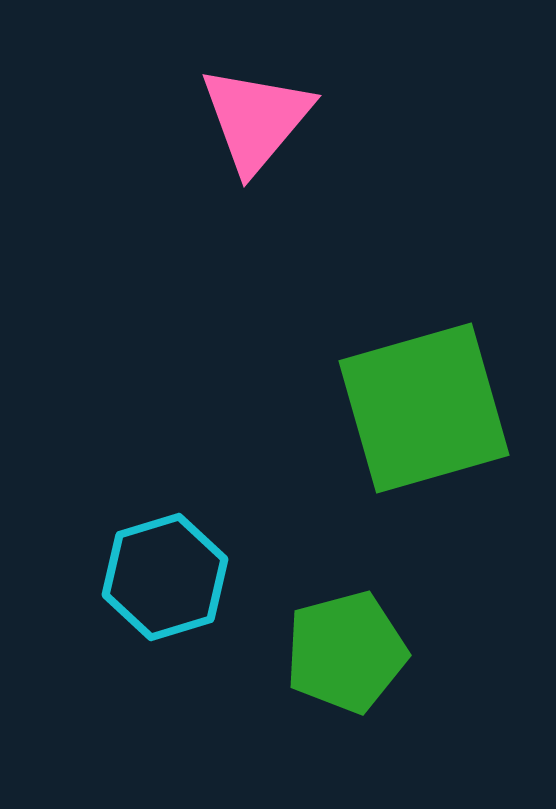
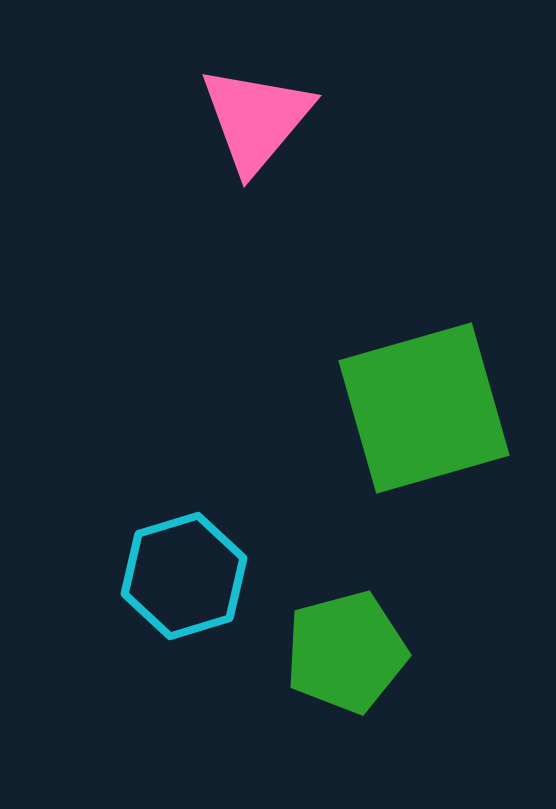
cyan hexagon: moved 19 px right, 1 px up
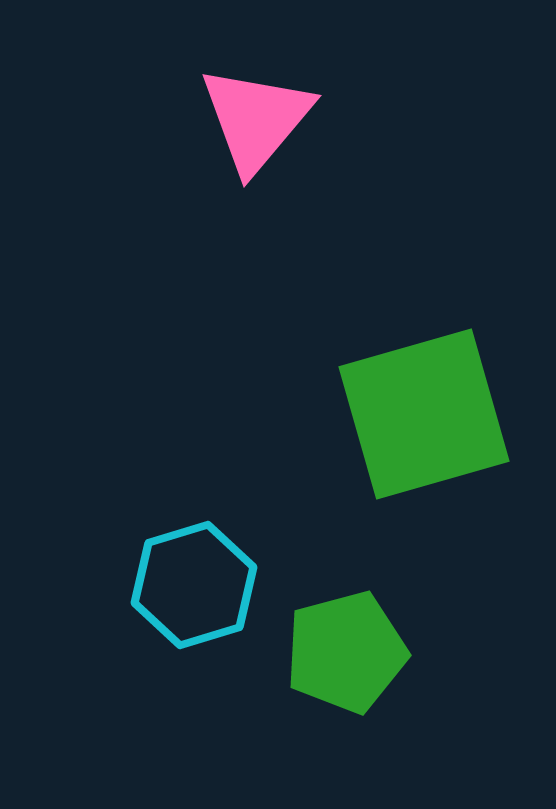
green square: moved 6 px down
cyan hexagon: moved 10 px right, 9 px down
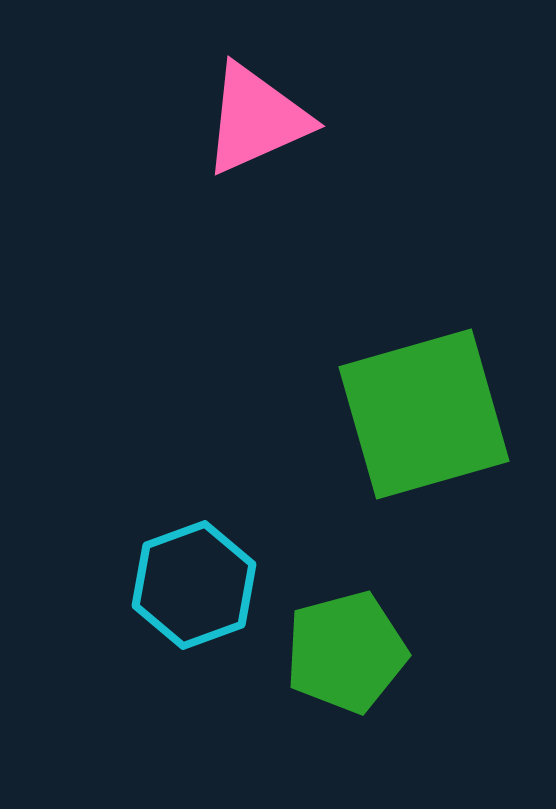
pink triangle: rotated 26 degrees clockwise
cyan hexagon: rotated 3 degrees counterclockwise
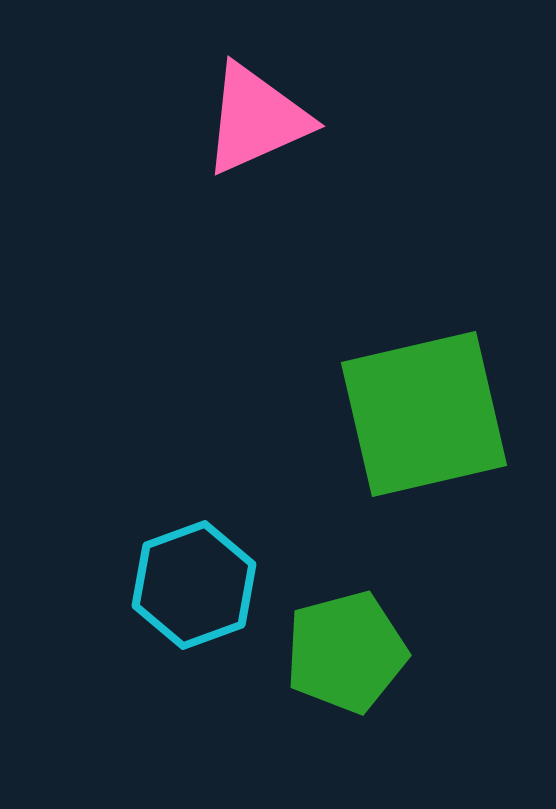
green square: rotated 3 degrees clockwise
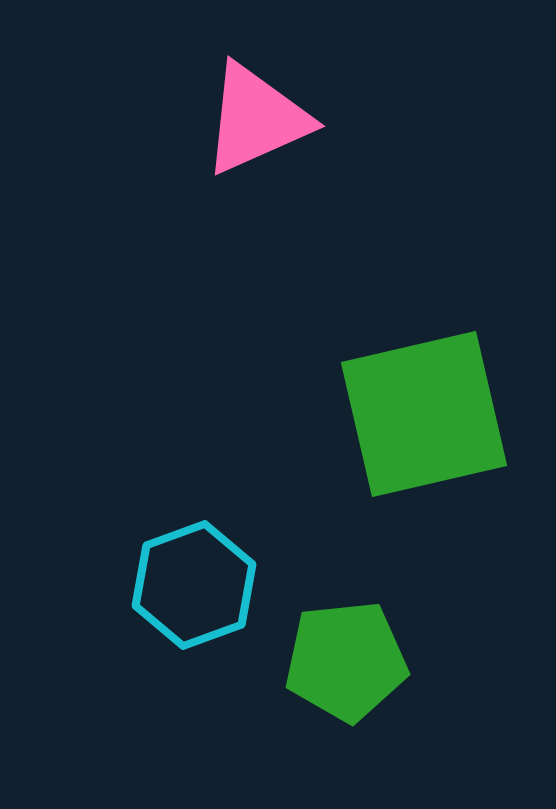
green pentagon: moved 9 px down; rotated 9 degrees clockwise
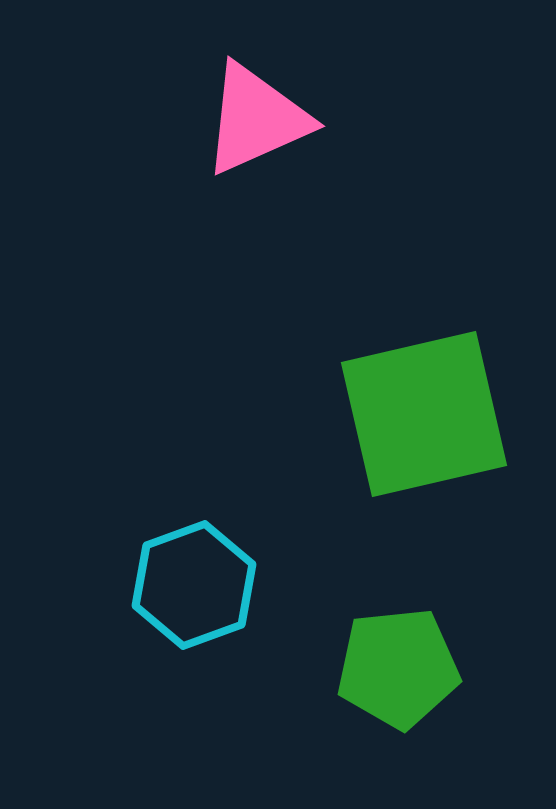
green pentagon: moved 52 px right, 7 px down
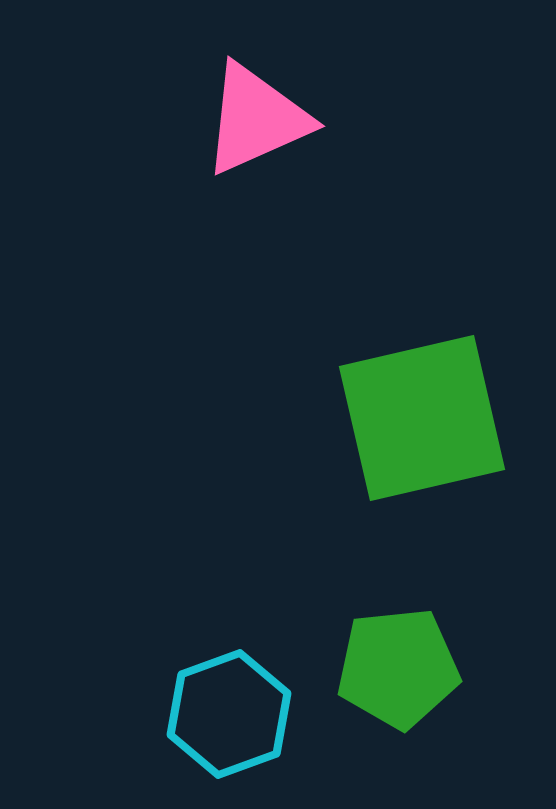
green square: moved 2 px left, 4 px down
cyan hexagon: moved 35 px right, 129 px down
